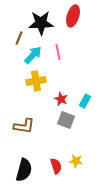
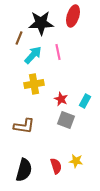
yellow cross: moved 2 px left, 3 px down
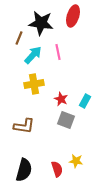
black star: rotated 10 degrees clockwise
red semicircle: moved 1 px right, 3 px down
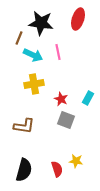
red ellipse: moved 5 px right, 3 px down
cyan arrow: rotated 72 degrees clockwise
cyan rectangle: moved 3 px right, 3 px up
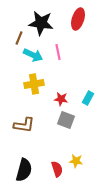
red star: rotated 16 degrees counterclockwise
brown L-shape: moved 1 px up
